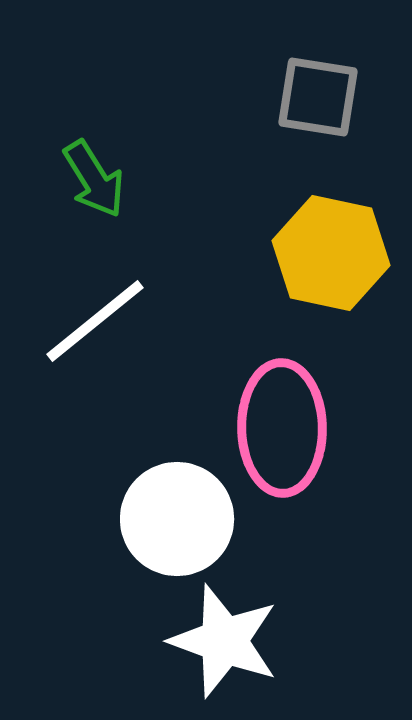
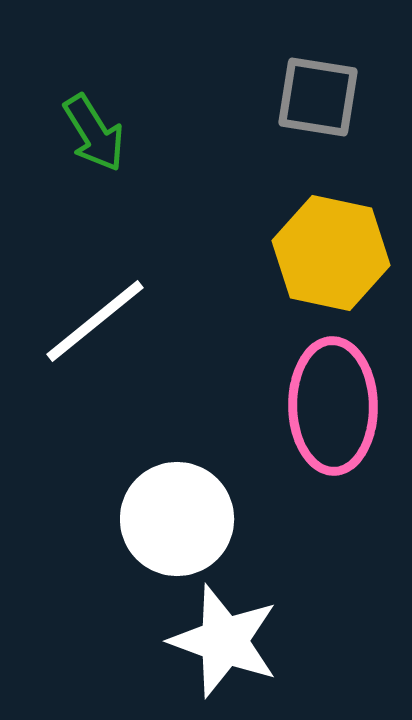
green arrow: moved 46 px up
pink ellipse: moved 51 px right, 22 px up
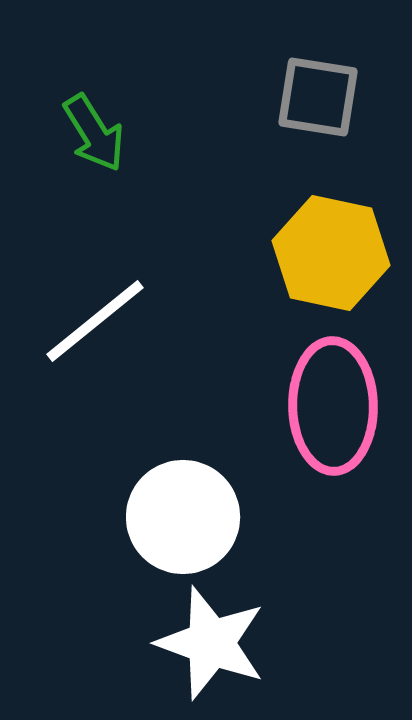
white circle: moved 6 px right, 2 px up
white star: moved 13 px left, 2 px down
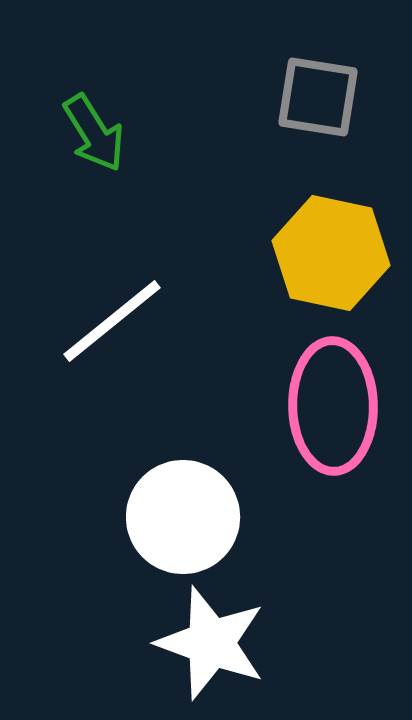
white line: moved 17 px right
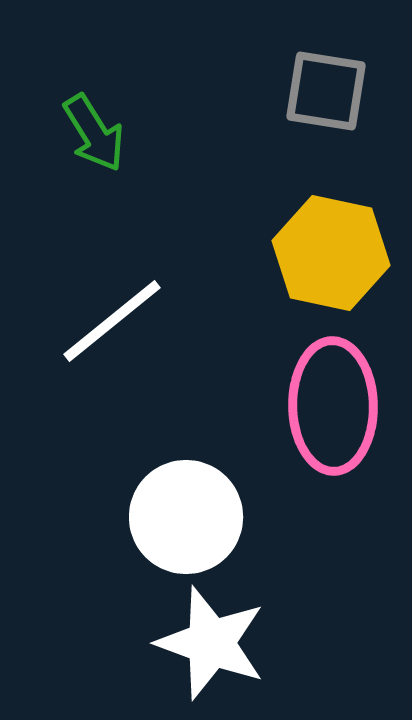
gray square: moved 8 px right, 6 px up
white circle: moved 3 px right
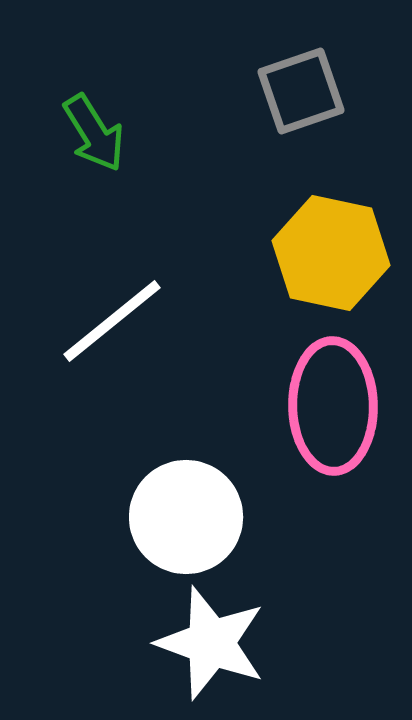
gray square: moved 25 px left; rotated 28 degrees counterclockwise
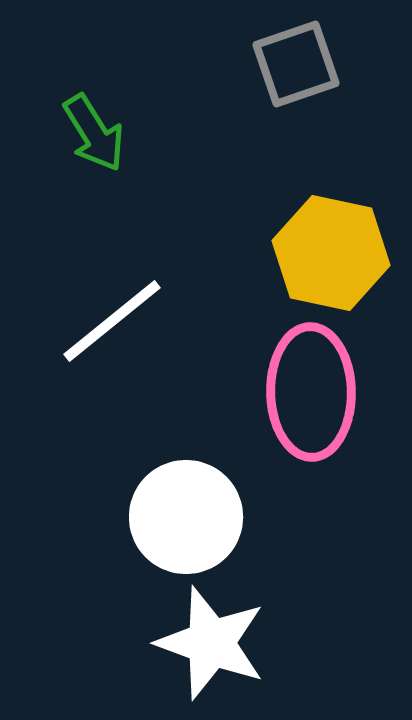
gray square: moved 5 px left, 27 px up
pink ellipse: moved 22 px left, 14 px up
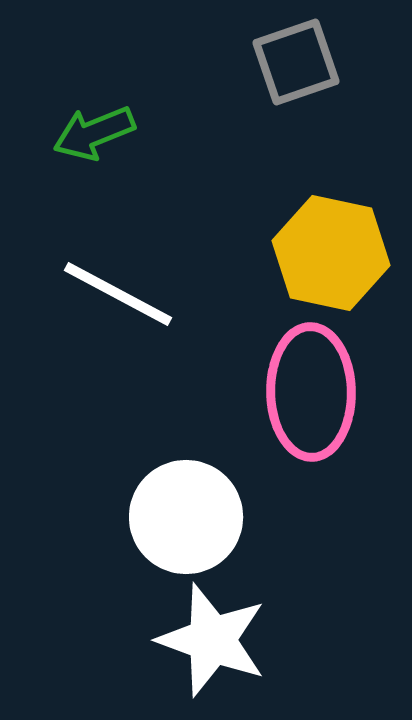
gray square: moved 2 px up
green arrow: rotated 100 degrees clockwise
white line: moved 6 px right, 27 px up; rotated 67 degrees clockwise
white star: moved 1 px right, 3 px up
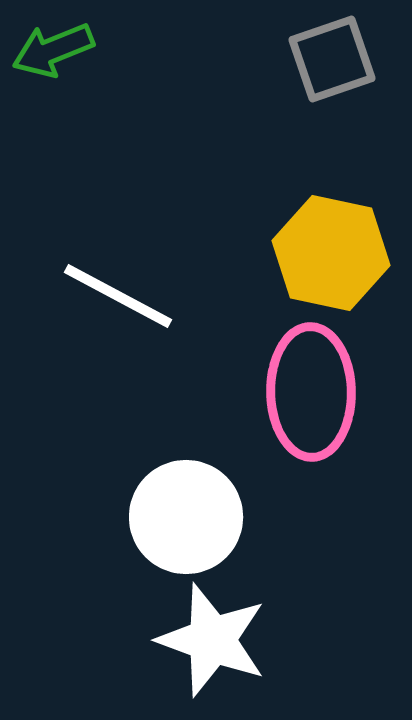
gray square: moved 36 px right, 3 px up
green arrow: moved 41 px left, 83 px up
white line: moved 2 px down
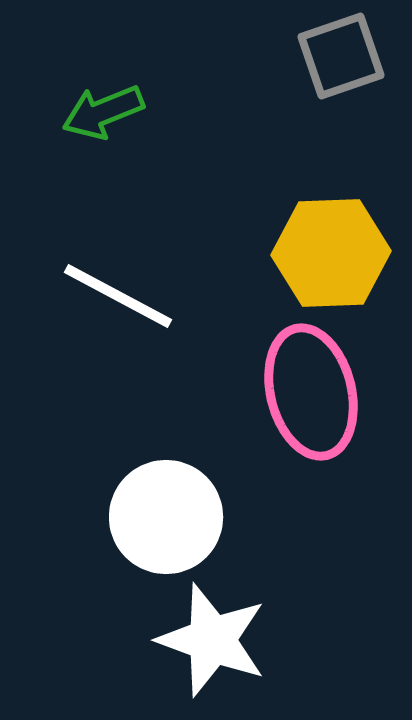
green arrow: moved 50 px right, 62 px down
gray square: moved 9 px right, 3 px up
yellow hexagon: rotated 14 degrees counterclockwise
pink ellipse: rotated 13 degrees counterclockwise
white circle: moved 20 px left
